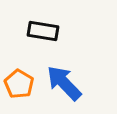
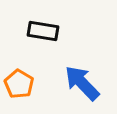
blue arrow: moved 18 px right
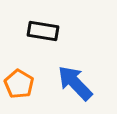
blue arrow: moved 7 px left
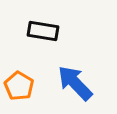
orange pentagon: moved 2 px down
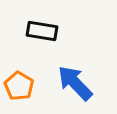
black rectangle: moved 1 px left
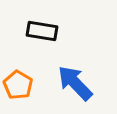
orange pentagon: moved 1 px left, 1 px up
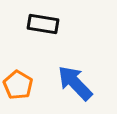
black rectangle: moved 1 px right, 7 px up
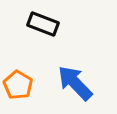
black rectangle: rotated 12 degrees clockwise
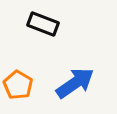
blue arrow: rotated 99 degrees clockwise
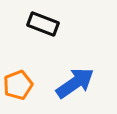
orange pentagon: rotated 20 degrees clockwise
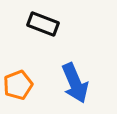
blue arrow: rotated 102 degrees clockwise
